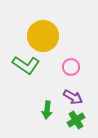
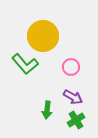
green L-shape: moved 1 px left, 1 px up; rotated 16 degrees clockwise
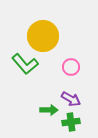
purple arrow: moved 2 px left, 2 px down
green arrow: moved 2 px right; rotated 96 degrees counterclockwise
green cross: moved 5 px left, 2 px down; rotated 24 degrees clockwise
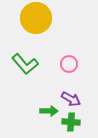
yellow circle: moved 7 px left, 18 px up
pink circle: moved 2 px left, 3 px up
green arrow: moved 1 px down
green cross: rotated 12 degrees clockwise
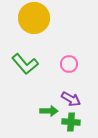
yellow circle: moved 2 px left
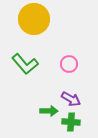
yellow circle: moved 1 px down
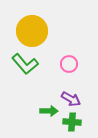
yellow circle: moved 2 px left, 12 px down
green cross: moved 1 px right
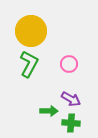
yellow circle: moved 1 px left
green L-shape: moved 4 px right; rotated 112 degrees counterclockwise
green cross: moved 1 px left, 1 px down
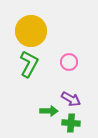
pink circle: moved 2 px up
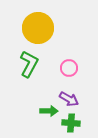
yellow circle: moved 7 px right, 3 px up
pink circle: moved 6 px down
purple arrow: moved 2 px left
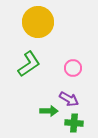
yellow circle: moved 6 px up
green L-shape: rotated 28 degrees clockwise
pink circle: moved 4 px right
green cross: moved 3 px right
